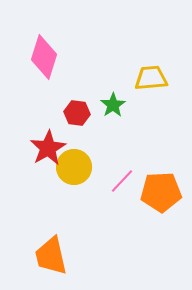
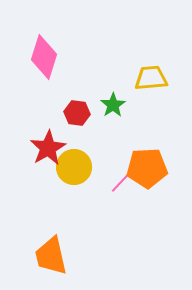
orange pentagon: moved 14 px left, 24 px up
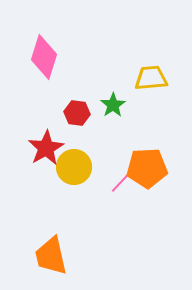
red star: moved 2 px left
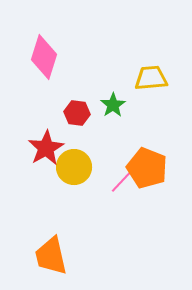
orange pentagon: rotated 24 degrees clockwise
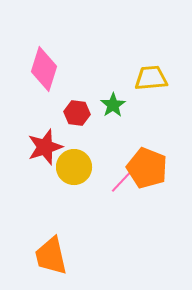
pink diamond: moved 12 px down
red star: moved 1 px left, 1 px up; rotated 12 degrees clockwise
